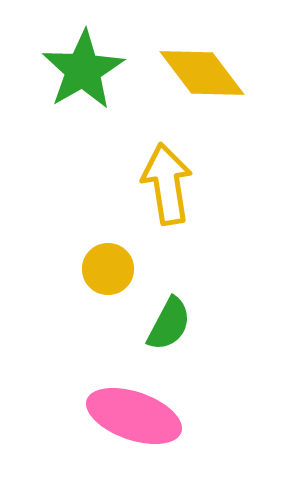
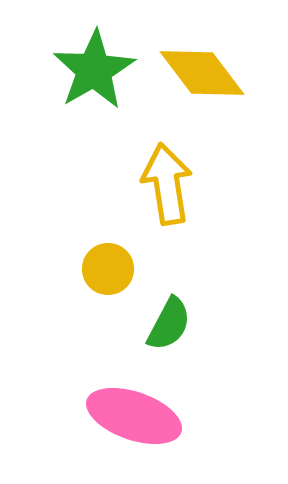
green star: moved 11 px right
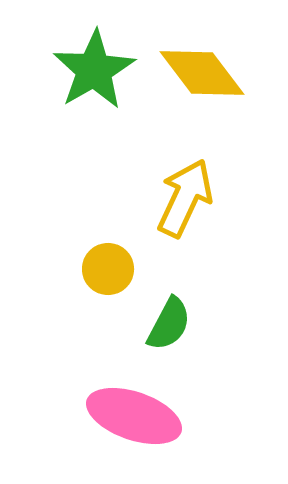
yellow arrow: moved 18 px right, 14 px down; rotated 34 degrees clockwise
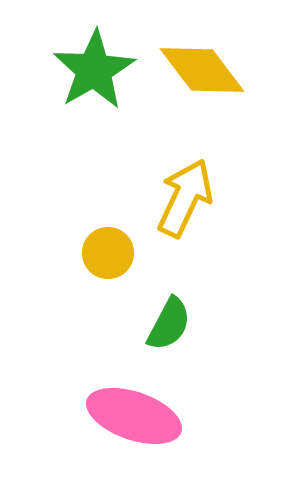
yellow diamond: moved 3 px up
yellow circle: moved 16 px up
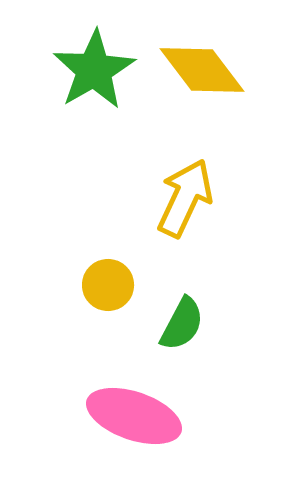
yellow circle: moved 32 px down
green semicircle: moved 13 px right
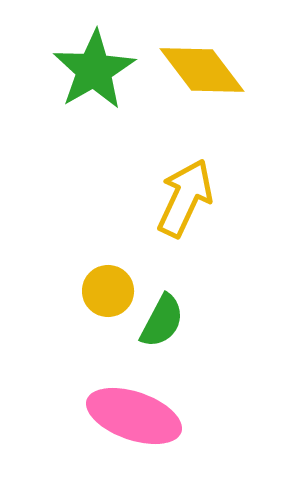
yellow circle: moved 6 px down
green semicircle: moved 20 px left, 3 px up
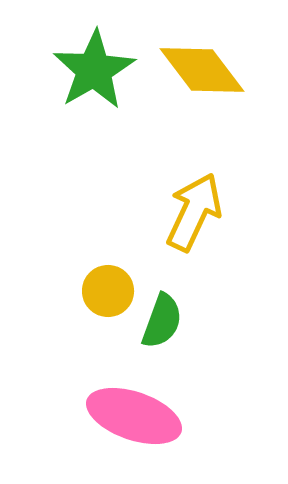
yellow arrow: moved 9 px right, 14 px down
green semicircle: rotated 8 degrees counterclockwise
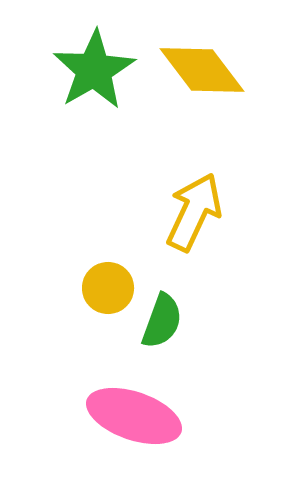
yellow circle: moved 3 px up
